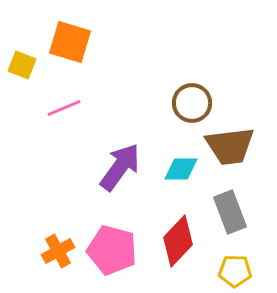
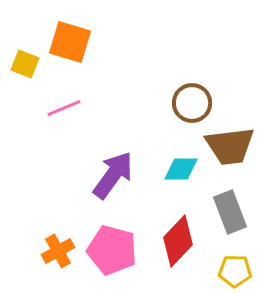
yellow square: moved 3 px right, 1 px up
purple arrow: moved 7 px left, 8 px down
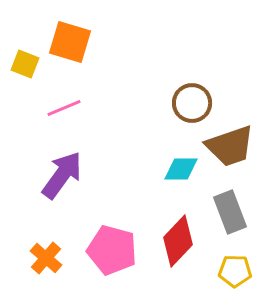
brown trapezoid: rotated 12 degrees counterclockwise
purple arrow: moved 51 px left
orange cross: moved 12 px left, 7 px down; rotated 20 degrees counterclockwise
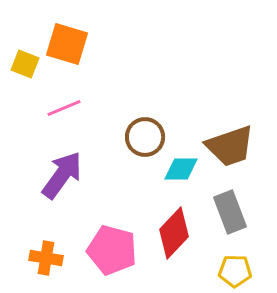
orange square: moved 3 px left, 2 px down
brown circle: moved 47 px left, 34 px down
red diamond: moved 4 px left, 8 px up
orange cross: rotated 32 degrees counterclockwise
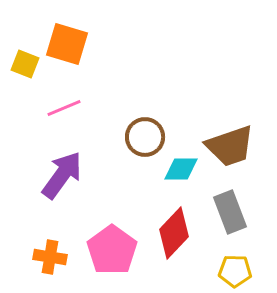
pink pentagon: rotated 21 degrees clockwise
orange cross: moved 4 px right, 1 px up
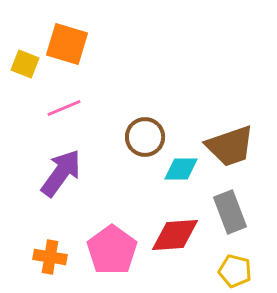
purple arrow: moved 1 px left, 2 px up
red diamond: moved 1 px right, 2 px down; rotated 42 degrees clockwise
yellow pentagon: rotated 12 degrees clockwise
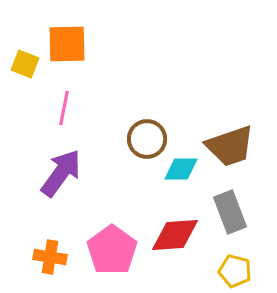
orange square: rotated 18 degrees counterclockwise
pink line: rotated 56 degrees counterclockwise
brown circle: moved 2 px right, 2 px down
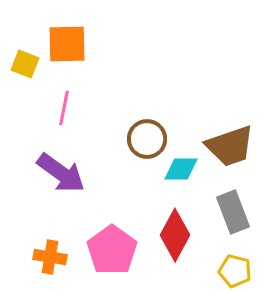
purple arrow: rotated 90 degrees clockwise
gray rectangle: moved 3 px right
red diamond: rotated 57 degrees counterclockwise
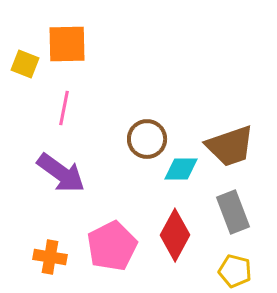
pink pentagon: moved 4 px up; rotated 9 degrees clockwise
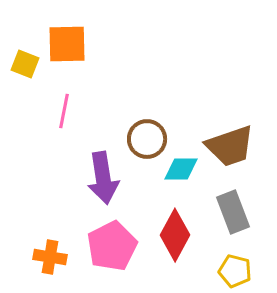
pink line: moved 3 px down
purple arrow: moved 42 px right, 5 px down; rotated 45 degrees clockwise
